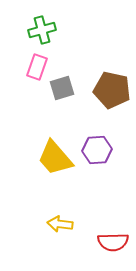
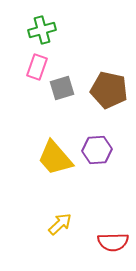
brown pentagon: moved 3 px left
yellow arrow: rotated 130 degrees clockwise
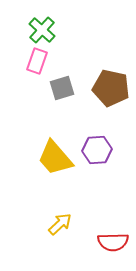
green cross: rotated 32 degrees counterclockwise
pink rectangle: moved 6 px up
brown pentagon: moved 2 px right, 2 px up
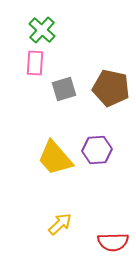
pink rectangle: moved 2 px left, 2 px down; rotated 15 degrees counterclockwise
gray square: moved 2 px right, 1 px down
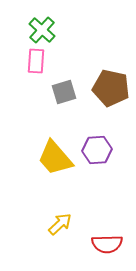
pink rectangle: moved 1 px right, 2 px up
gray square: moved 3 px down
red semicircle: moved 6 px left, 2 px down
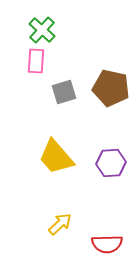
purple hexagon: moved 14 px right, 13 px down
yellow trapezoid: moved 1 px right, 1 px up
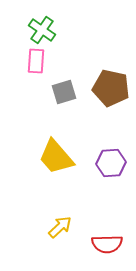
green cross: rotated 8 degrees counterclockwise
yellow arrow: moved 3 px down
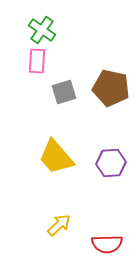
pink rectangle: moved 1 px right
yellow arrow: moved 1 px left, 2 px up
